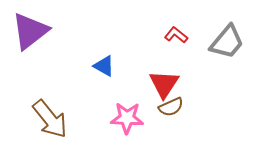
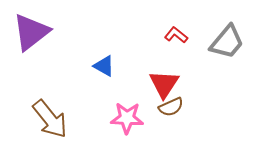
purple triangle: moved 1 px right, 1 px down
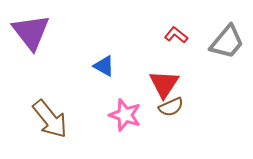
purple triangle: rotated 30 degrees counterclockwise
pink star: moved 2 px left, 3 px up; rotated 16 degrees clockwise
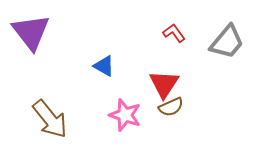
red L-shape: moved 2 px left, 2 px up; rotated 15 degrees clockwise
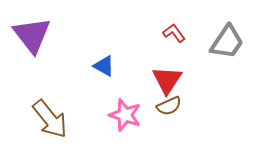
purple triangle: moved 1 px right, 3 px down
gray trapezoid: rotated 6 degrees counterclockwise
red triangle: moved 3 px right, 4 px up
brown semicircle: moved 2 px left, 1 px up
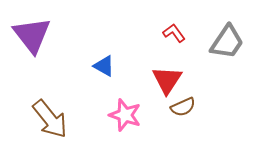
brown semicircle: moved 14 px right, 1 px down
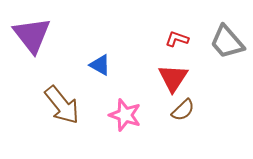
red L-shape: moved 3 px right, 6 px down; rotated 35 degrees counterclockwise
gray trapezoid: rotated 105 degrees clockwise
blue triangle: moved 4 px left, 1 px up
red triangle: moved 6 px right, 2 px up
brown semicircle: moved 3 px down; rotated 20 degrees counterclockwise
brown arrow: moved 12 px right, 14 px up
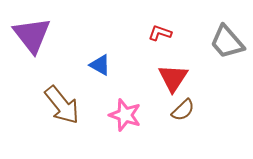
red L-shape: moved 17 px left, 6 px up
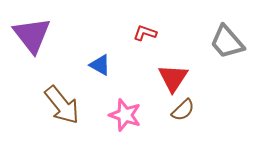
red L-shape: moved 15 px left
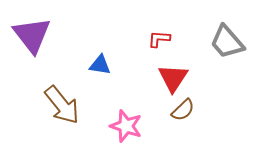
red L-shape: moved 14 px right, 6 px down; rotated 15 degrees counterclockwise
blue triangle: rotated 20 degrees counterclockwise
pink star: moved 1 px right, 11 px down
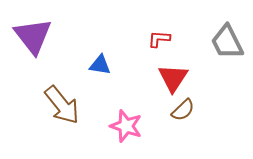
purple triangle: moved 1 px right, 1 px down
gray trapezoid: rotated 15 degrees clockwise
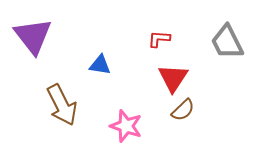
brown arrow: rotated 12 degrees clockwise
